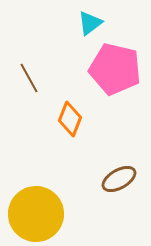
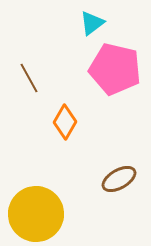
cyan triangle: moved 2 px right
orange diamond: moved 5 px left, 3 px down; rotated 8 degrees clockwise
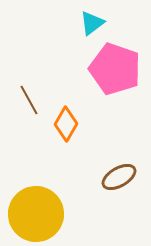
pink pentagon: rotated 6 degrees clockwise
brown line: moved 22 px down
orange diamond: moved 1 px right, 2 px down
brown ellipse: moved 2 px up
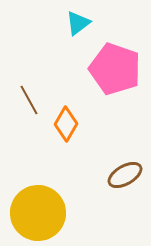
cyan triangle: moved 14 px left
brown ellipse: moved 6 px right, 2 px up
yellow circle: moved 2 px right, 1 px up
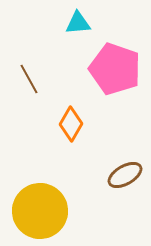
cyan triangle: rotated 32 degrees clockwise
brown line: moved 21 px up
orange diamond: moved 5 px right
yellow circle: moved 2 px right, 2 px up
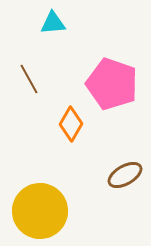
cyan triangle: moved 25 px left
pink pentagon: moved 3 px left, 15 px down
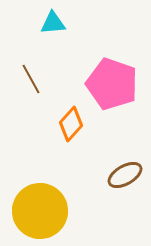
brown line: moved 2 px right
orange diamond: rotated 12 degrees clockwise
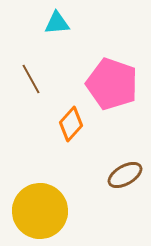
cyan triangle: moved 4 px right
